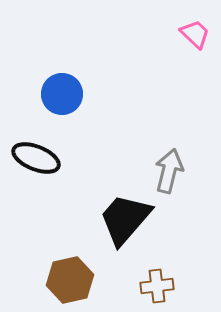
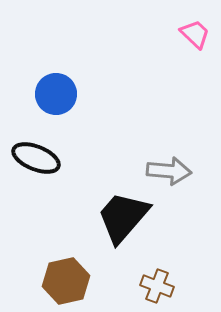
blue circle: moved 6 px left
gray arrow: rotated 81 degrees clockwise
black trapezoid: moved 2 px left, 2 px up
brown hexagon: moved 4 px left, 1 px down
brown cross: rotated 28 degrees clockwise
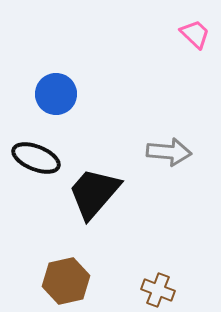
gray arrow: moved 19 px up
black trapezoid: moved 29 px left, 24 px up
brown cross: moved 1 px right, 4 px down
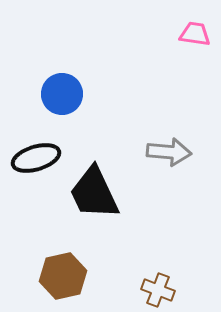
pink trapezoid: rotated 36 degrees counterclockwise
blue circle: moved 6 px right
black ellipse: rotated 39 degrees counterclockwise
black trapezoid: rotated 66 degrees counterclockwise
brown hexagon: moved 3 px left, 5 px up
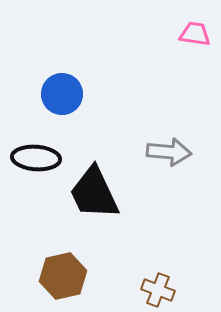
black ellipse: rotated 21 degrees clockwise
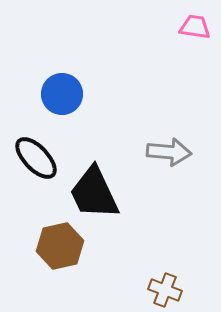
pink trapezoid: moved 7 px up
black ellipse: rotated 42 degrees clockwise
brown hexagon: moved 3 px left, 30 px up
brown cross: moved 7 px right
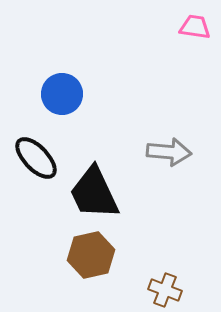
brown hexagon: moved 31 px right, 9 px down
